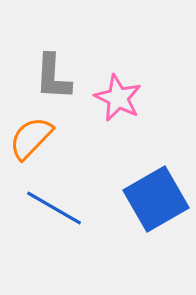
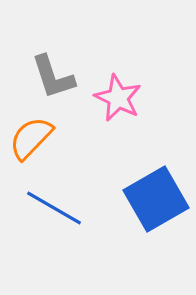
gray L-shape: rotated 21 degrees counterclockwise
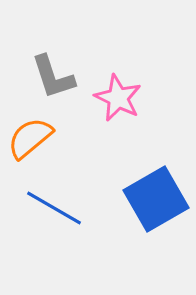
orange semicircle: moved 1 px left; rotated 6 degrees clockwise
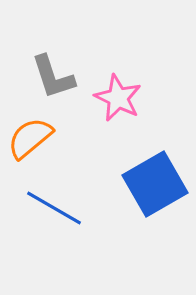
blue square: moved 1 px left, 15 px up
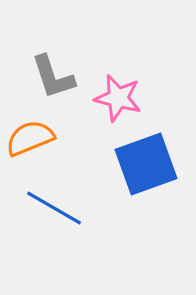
pink star: rotated 12 degrees counterclockwise
orange semicircle: rotated 18 degrees clockwise
blue square: moved 9 px left, 20 px up; rotated 10 degrees clockwise
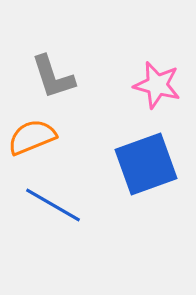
pink star: moved 39 px right, 13 px up
orange semicircle: moved 2 px right, 1 px up
blue line: moved 1 px left, 3 px up
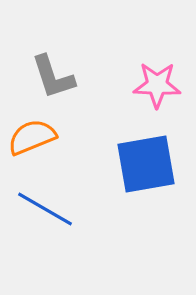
pink star: rotated 12 degrees counterclockwise
blue square: rotated 10 degrees clockwise
blue line: moved 8 px left, 4 px down
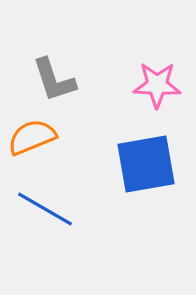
gray L-shape: moved 1 px right, 3 px down
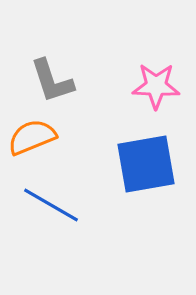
gray L-shape: moved 2 px left, 1 px down
pink star: moved 1 px left, 1 px down
blue line: moved 6 px right, 4 px up
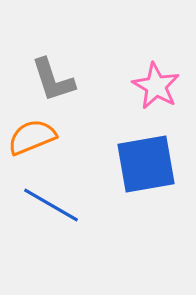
gray L-shape: moved 1 px right, 1 px up
pink star: rotated 27 degrees clockwise
